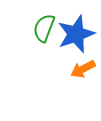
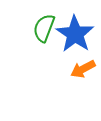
blue star: moved 1 px left; rotated 18 degrees counterclockwise
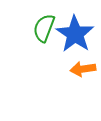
orange arrow: rotated 20 degrees clockwise
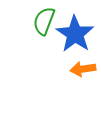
green semicircle: moved 7 px up
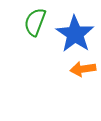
green semicircle: moved 9 px left, 1 px down
